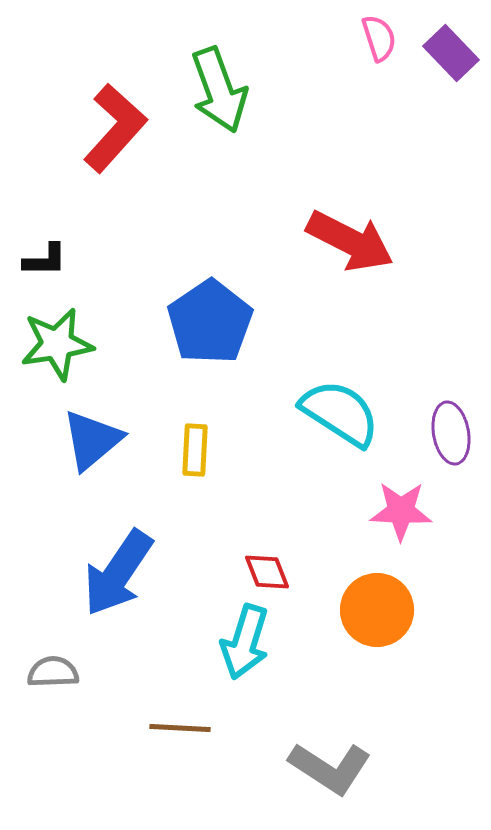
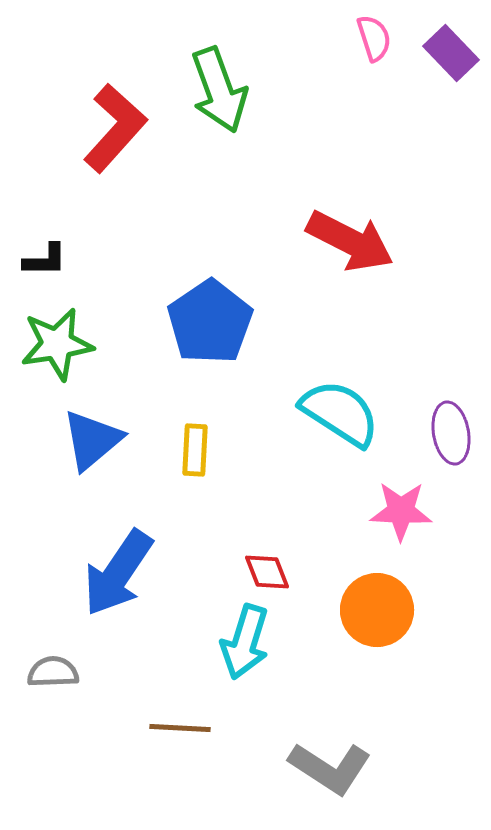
pink semicircle: moved 5 px left
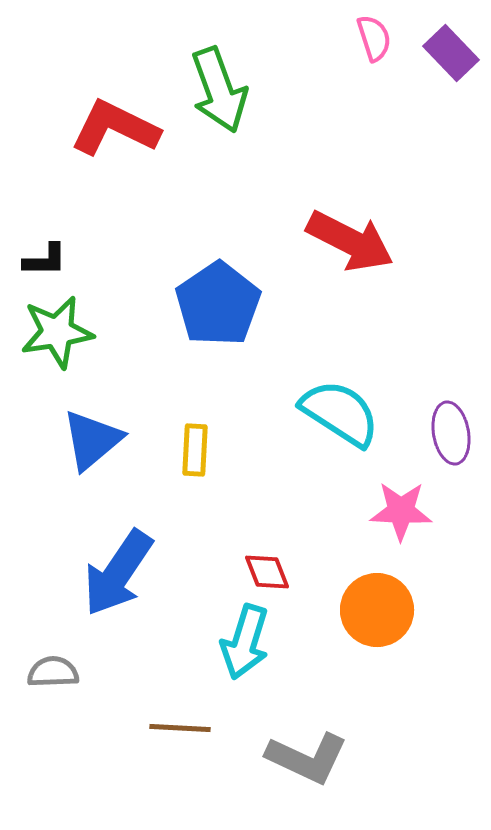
red L-shape: rotated 106 degrees counterclockwise
blue pentagon: moved 8 px right, 18 px up
green star: moved 12 px up
gray L-shape: moved 23 px left, 10 px up; rotated 8 degrees counterclockwise
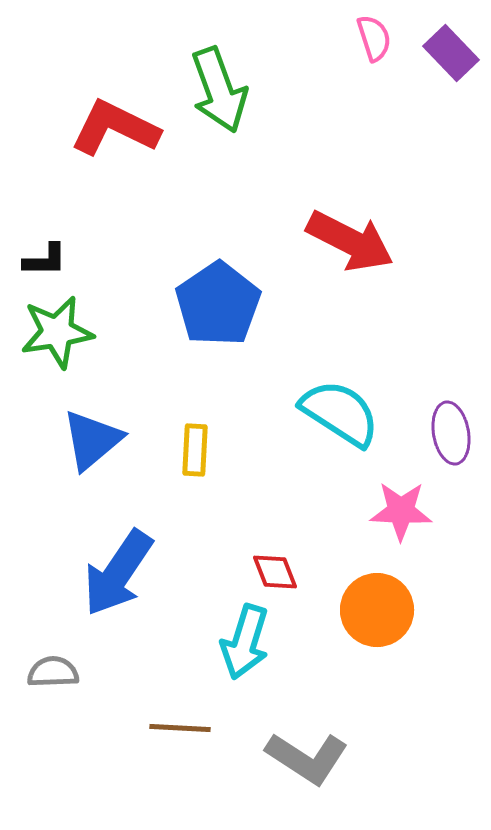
red diamond: moved 8 px right
gray L-shape: rotated 8 degrees clockwise
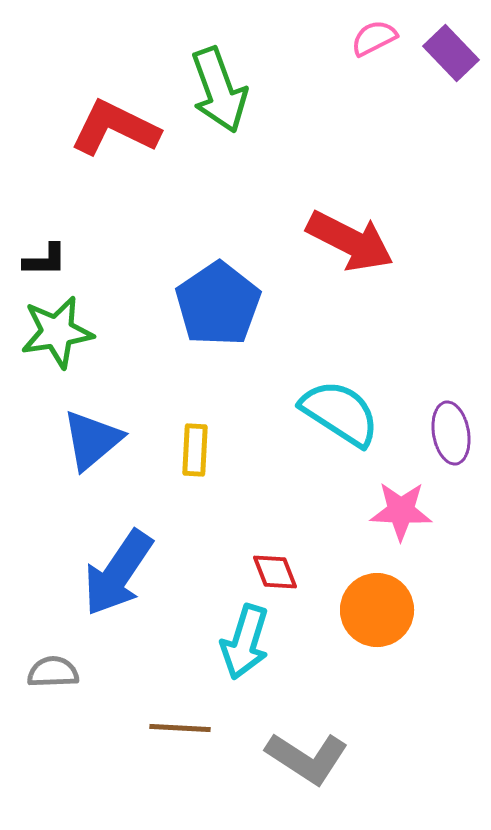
pink semicircle: rotated 99 degrees counterclockwise
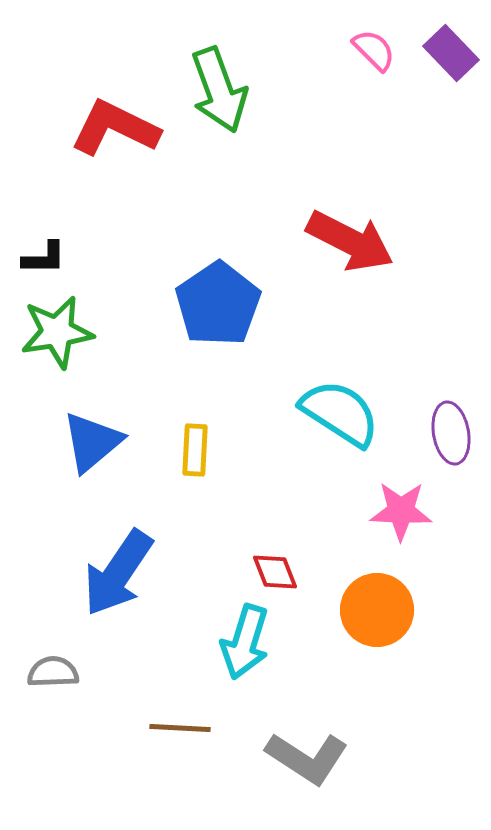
pink semicircle: moved 12 px down; rotated 72 degrees clockwise
black L-shape: moved 1 px left, 2 px up
blue triangle: moved 2 px down
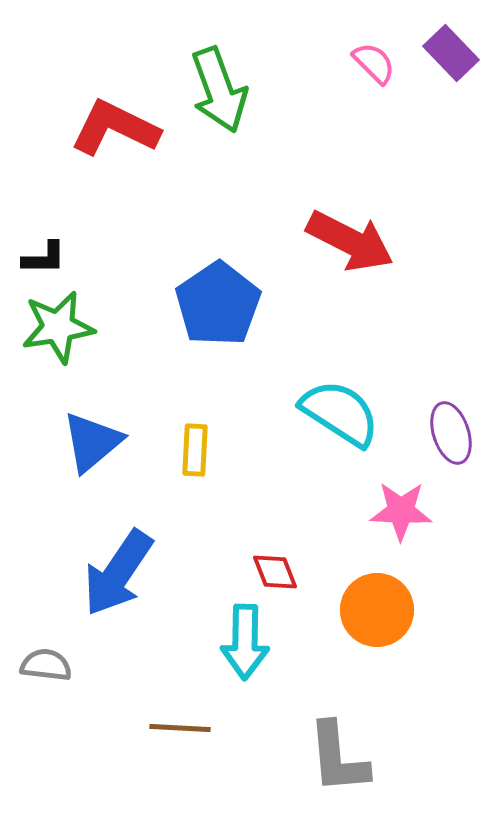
pink semicircle: moved 13 px down
green star: moved 1 px right, 5 px up
purple ellipse: rotated 8 degrees counterclockwise
cyan arrow: rotated 16 degrees counterclockwise
gray semicircle: moved 7 px left, 7 px up; rotated 9 degrees clockwise
gray L-shape: moved 31 px right; rotated 52 degrees clockwise
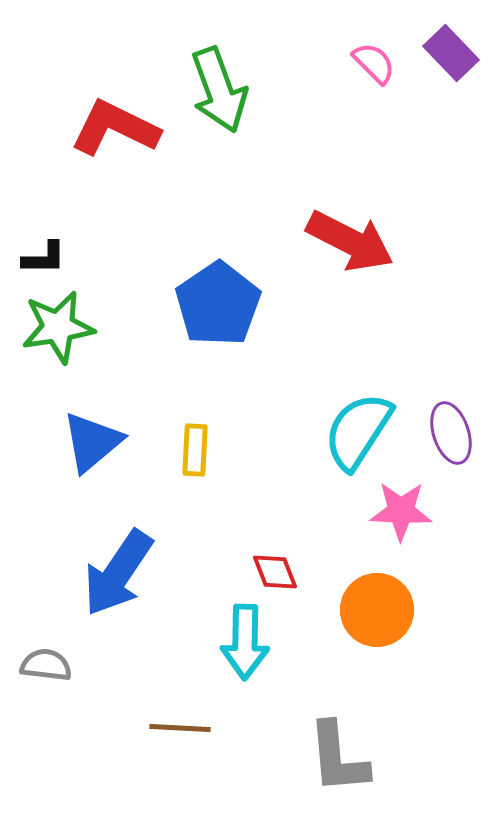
cyan semicircle: moved 18 px right, 18 px down; rotated 90 degrees counterclockwise
